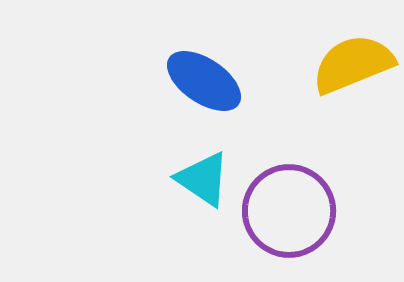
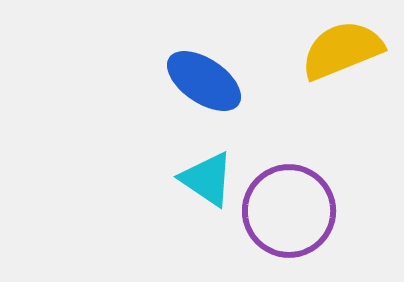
yellow semicircle: moved 11 px left, 14 px up
cyan triangle: moved 4 px right
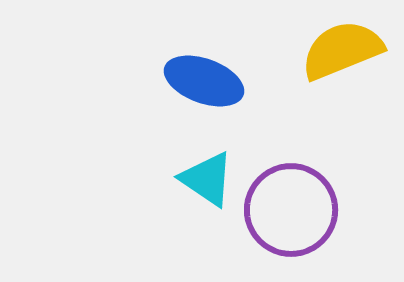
blue ellipse: rotated 14 degrees counterclockwise
purple circle: moved 2 px right, 1 px up
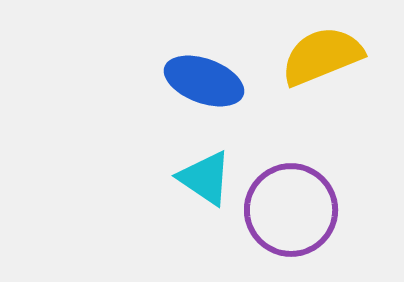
yellow semicircle: moved 20 px left, 6 px down
cyan triangle: moved 2 px left, 1 px up
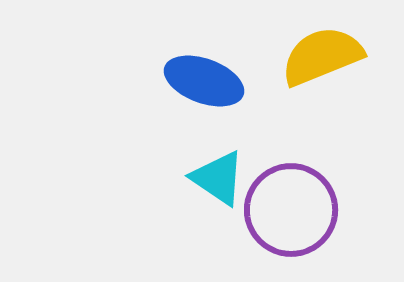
cyan triangle: moved 13 px right
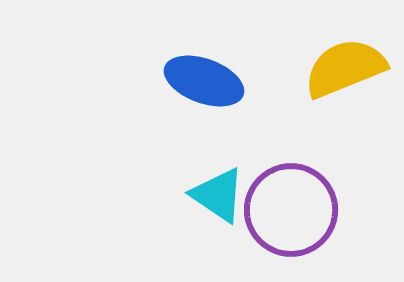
yellow semicircle: moved 23 px right, 12 px down
cyan triangle: moved 17 px down
